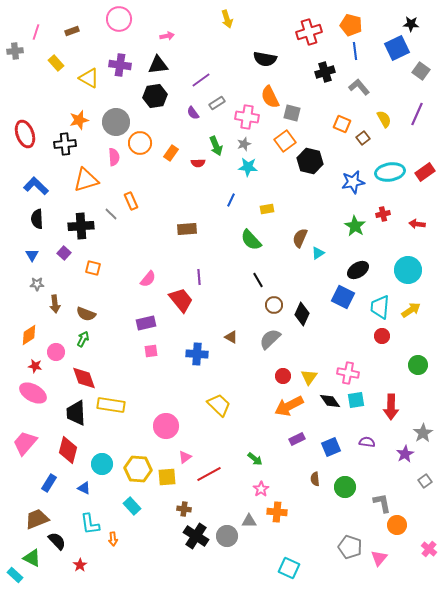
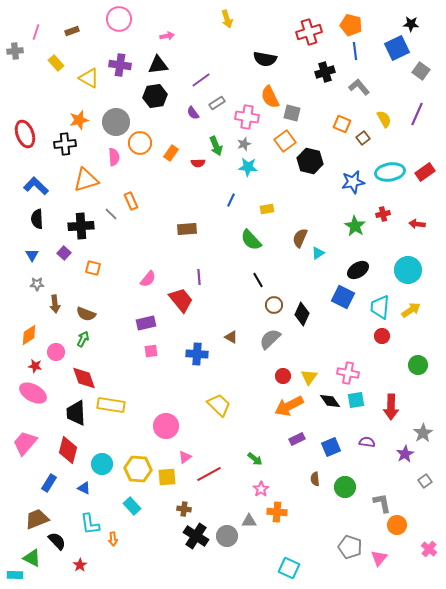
cyan rectangle at (15, 575): rotated 42 degrees counterclockwise
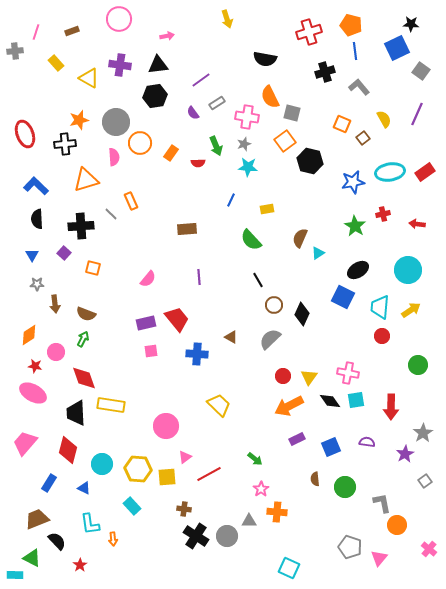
red trapezoid at (181, 300): moved 4 px left, 19 px down
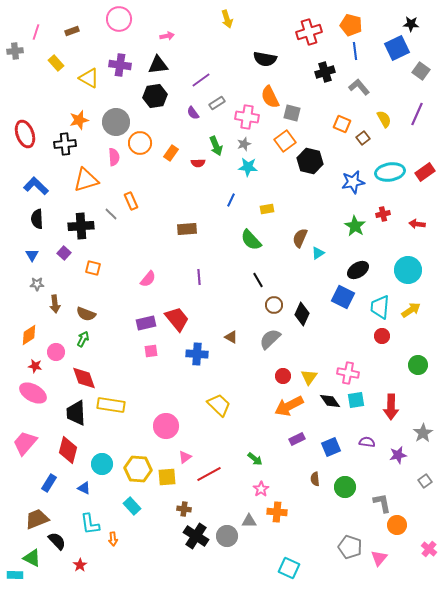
purple star at (405, 454): moved 7 px left, 1 px down; rotated 18 degrees clockwise
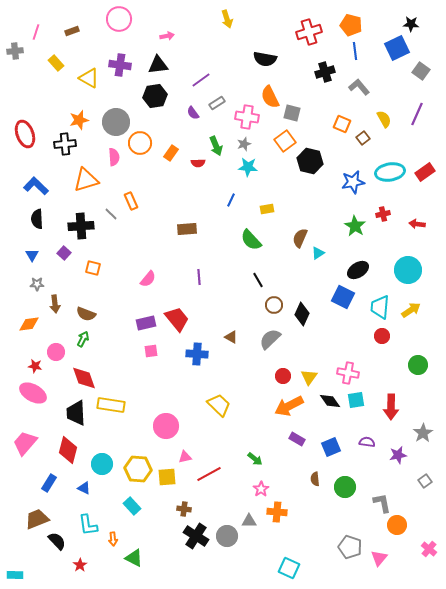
orange diamond at (29, 335): moved 11 px up; rotated 25 degrees clockwise
purple rectangle at (297, 439): rotated 56 degrees clockwise
pink triangle at (185, 457): rotated 24 degrees clockwise
cyan L-shape at (90, 524): moved 2 px left, 1 px down
green triangle at (32, 558): moved 102 px right
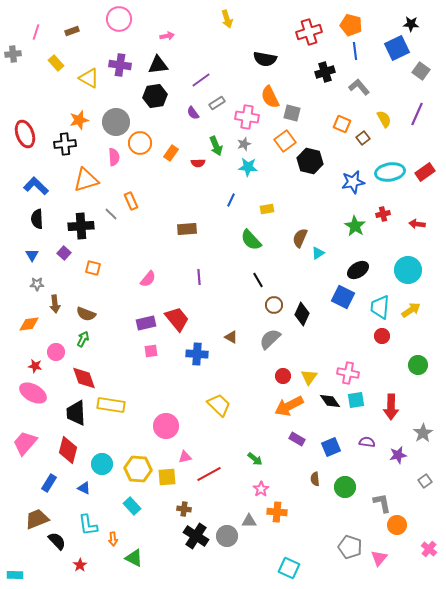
gray cross at (15, 51): moved 2 px left, 3 px down
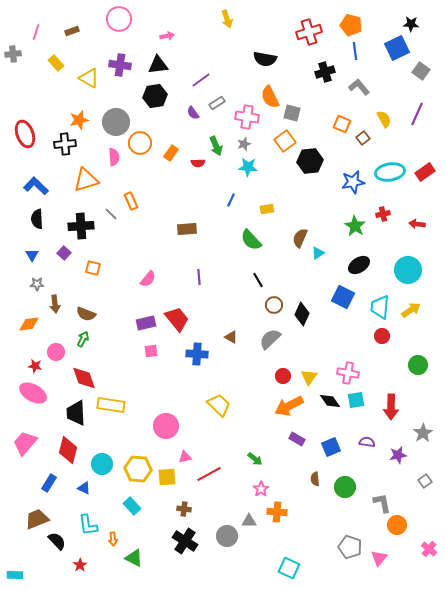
black hexagon at (310, 161): rotated 20 degrees counterclockwise
black ellipse at (358, 270): moved 1 px right, 5 px up
black cross at (196, 536): moved 11 px left, 5 px down
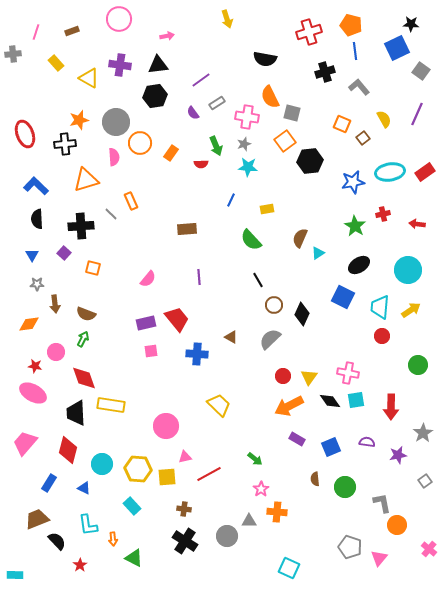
red semicircle at (198, 163): moved 3 px right, 1 px down
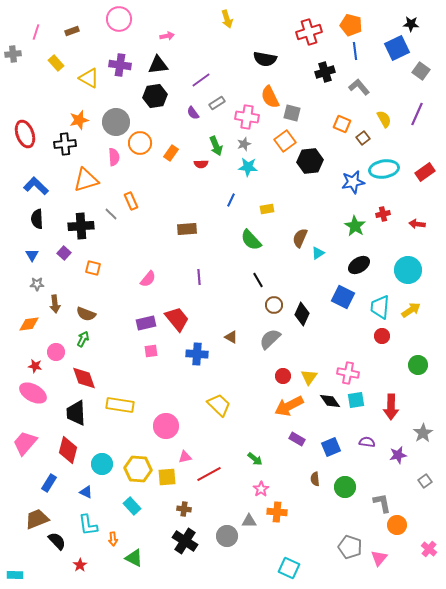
cyan ellipse at (390, 172): moved 6 px left, 3 px up
yellow rectangle at (111, 405): moved 9 px right
blue triangle at (84, 488): moved 2 px right, 4 px down
